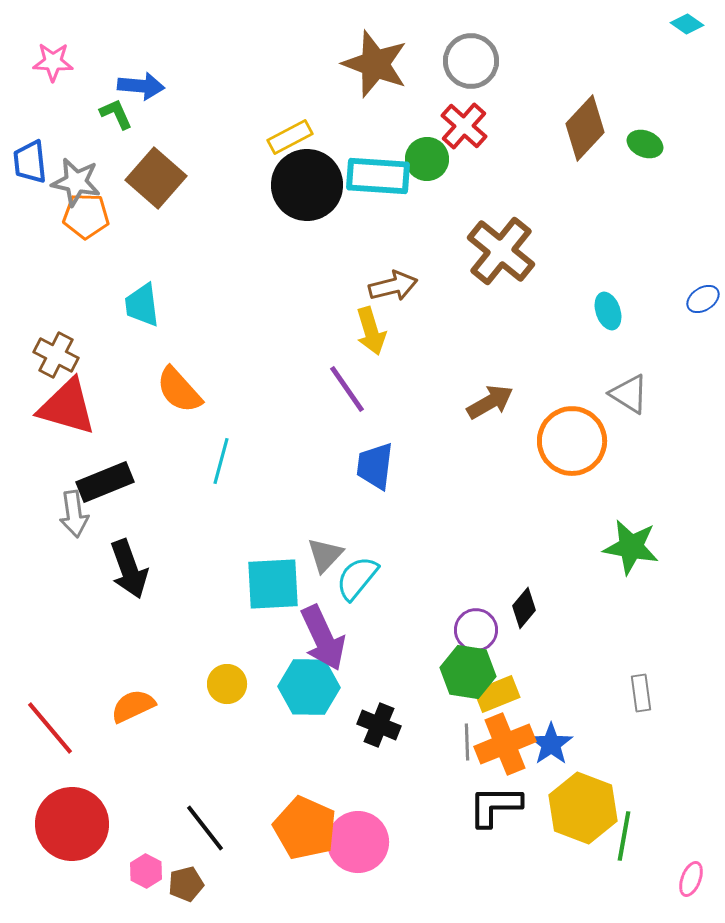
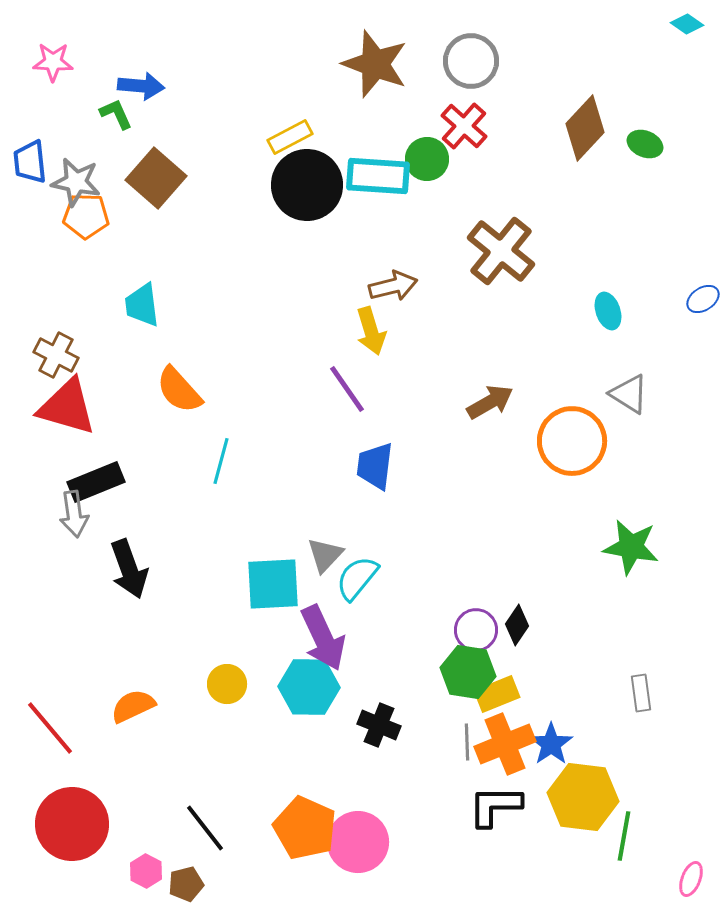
black rectangle at (105, 482): moved 9 px left
black diamond at (524, 608): moved 7 px left, 17 px down; rotated 6 degrees counterclockwise
yellow hexagon at (583, 808): moved 11 px up; rotated 14 degrees counterclockwise
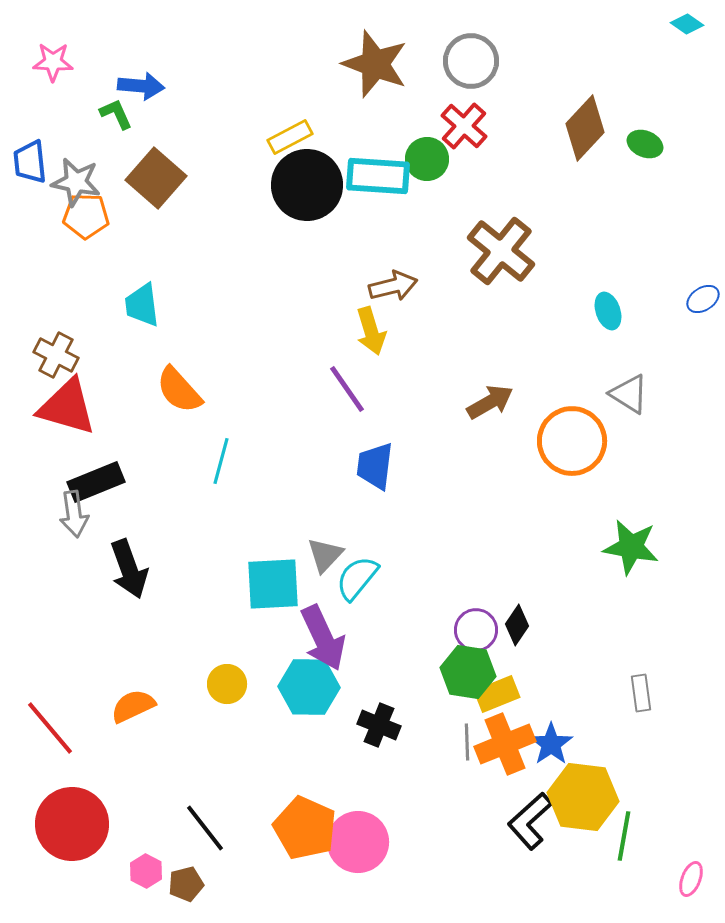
black L-shape at (495, 806): moved 35 px right, 15 px down; rotated 42 degrees counterclockwise
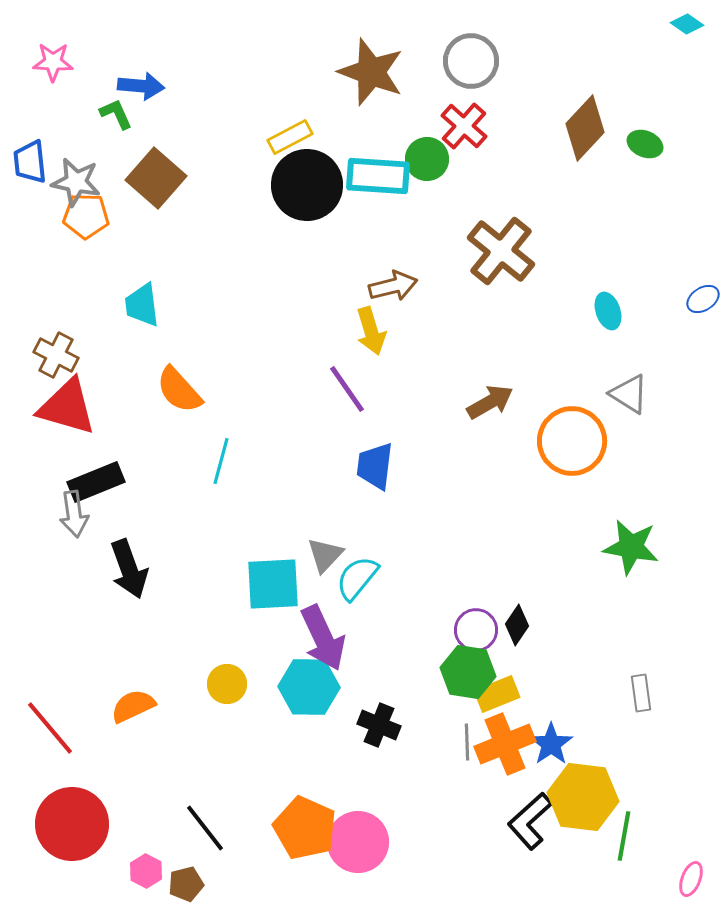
brown star at (375, 64): moved 4 px left, 8 px down
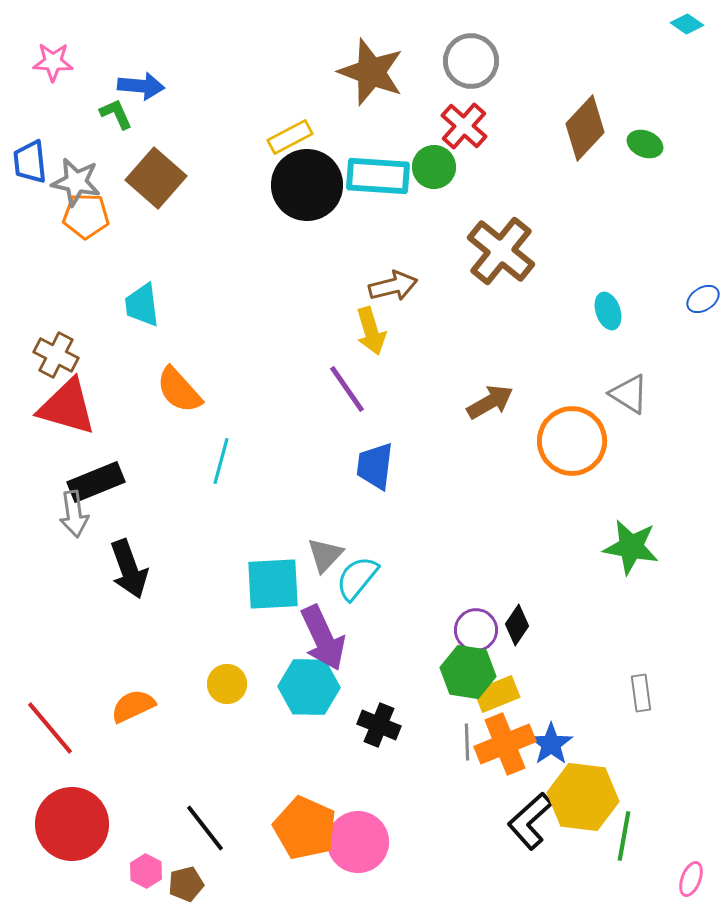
green circle at (427, 159): moved 7 px right, 8 px down
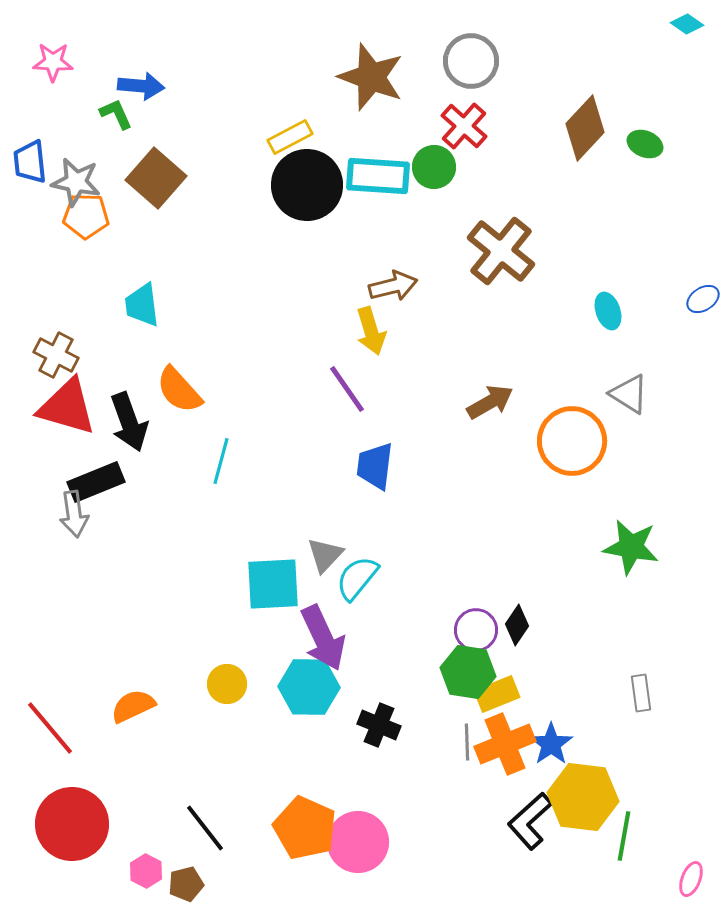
brown star at (371, 72): moved 5 px down
black arrow at (129, 569): moved 147 px up
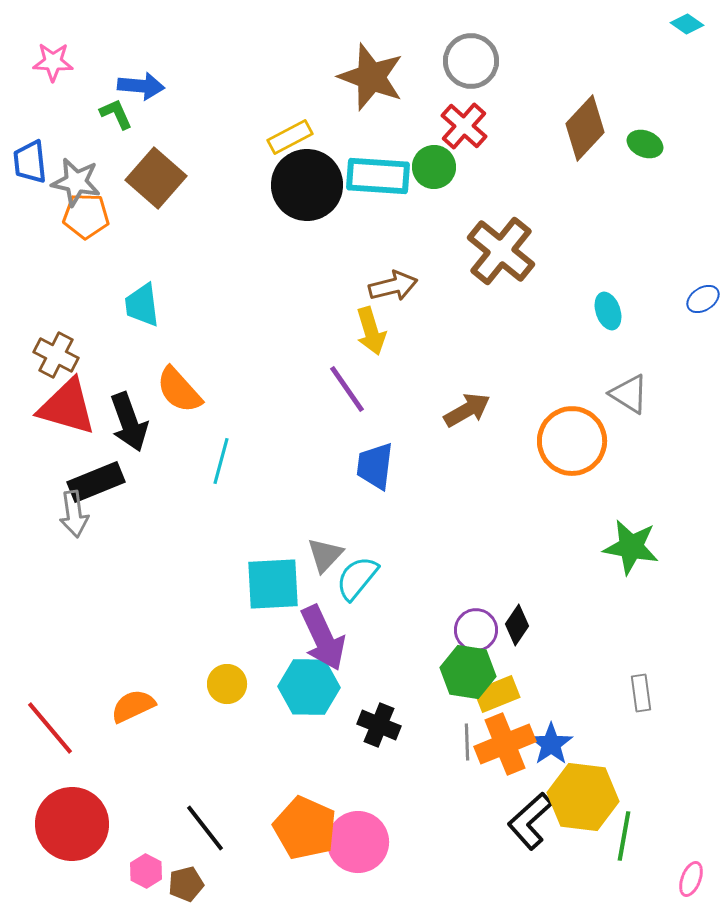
brown arrow at (490, 402): moved 23 px left, 8 px down
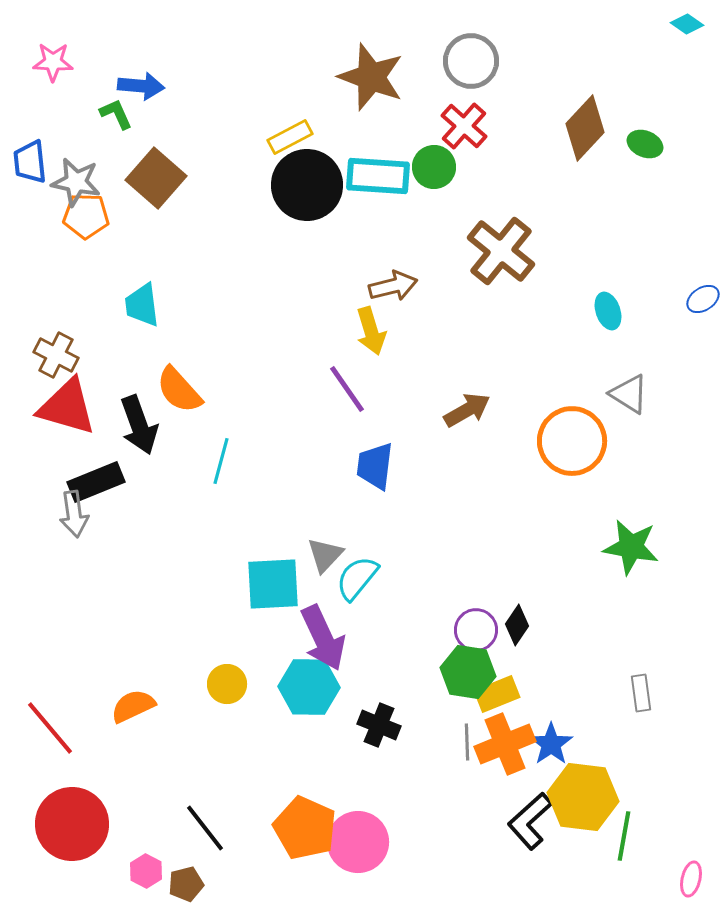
black arrow at (129, 422): moved 10 px right, 3 px down
pink ellipse at (691, 879): rotated 8 degrees counterclockwise
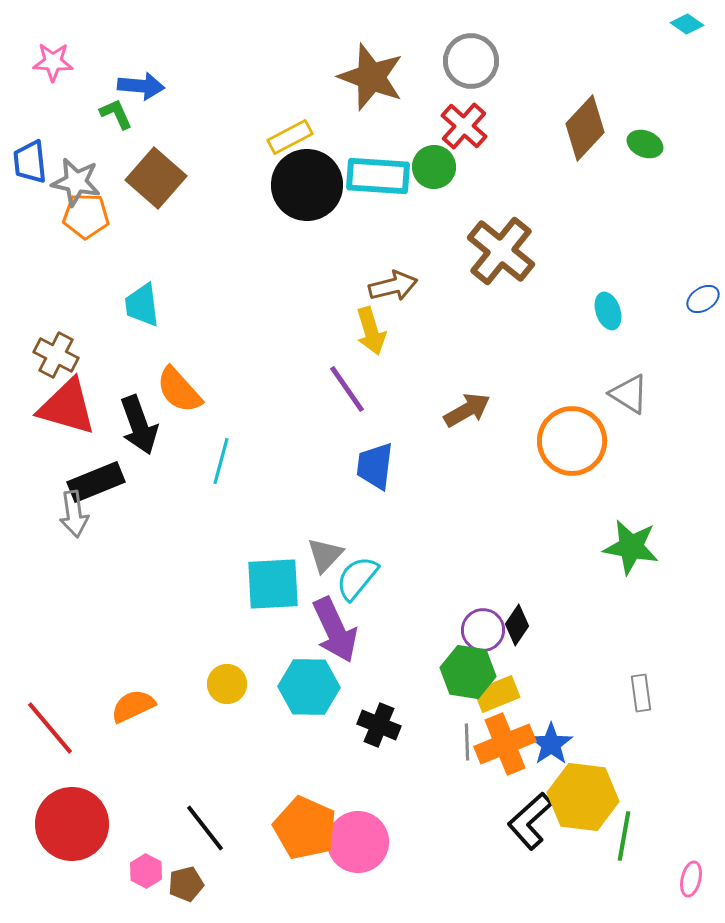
purple circle at (476, 630): moved 7 px right
purple arrow at (323, 638): moved 12 px right, 8 px up
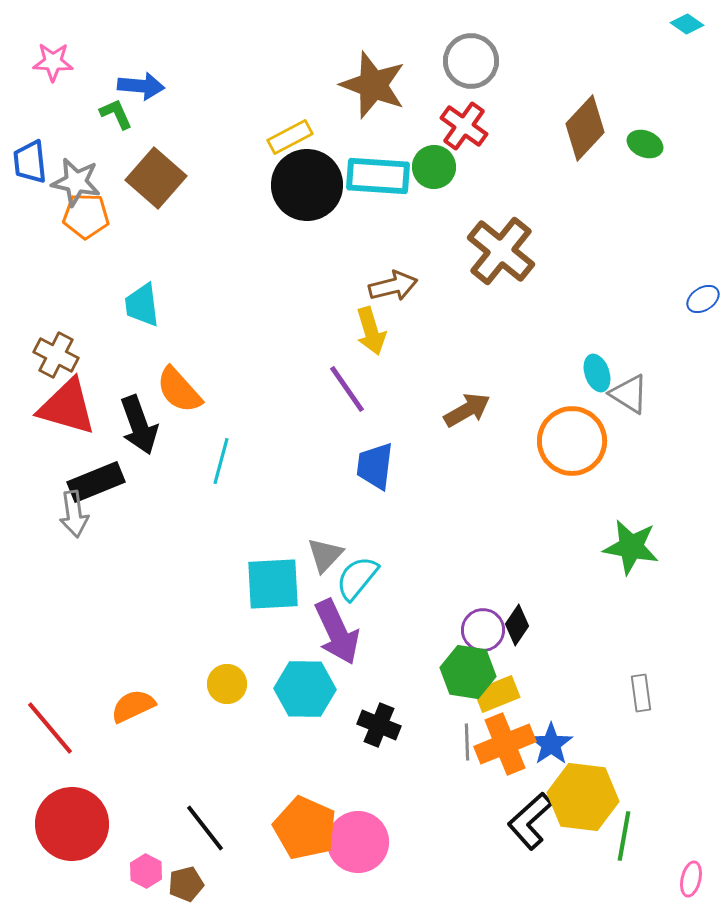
brown star at (371, 77): moved 2 px right, 8 px down
red cross at (464, 126): rotated 6 degrees counterclockwise
cyan ellipse at (608, 311): moved 11 px left, 62 px down
purple arrow at (335, 630): moved 2 px right, 2 px down
cyan hexagon at (309, 687): moved 4 px left, 2 px down
